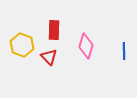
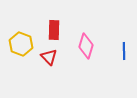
yellow hexagon: moved 1 px left, 1 px up
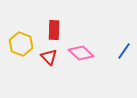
pink diamond: moved 5 px left, 7 px down; rotated 65 degrees counterclockwise
blue line: rotated 36 degrees clockwise
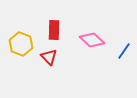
pink diamond: moved 11 px right, 13 px up
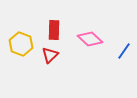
pink diamond: moved 2 px left, 1 px up
red triangle: moved 1 px right, 2 px up; rotated 30 degrees clockwise
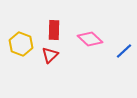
blue line: rotated 12 degrees clockwise
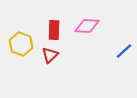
pink diamond: moved 3 px left, 13 px up; rotated 40 degrees counterclockwise
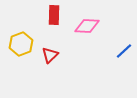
red rectangle: moved 15 px up
yellow hexagon: rotated 20 degrees clockwise
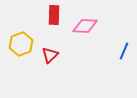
pink diamond: moved 2 px left
blue line: rotated 24 degrees counterclockwise
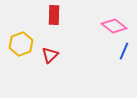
pink diamond: moved 29 px right; rotated 35 degrees clockwise
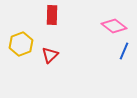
red rectangle: moved 2 px left
